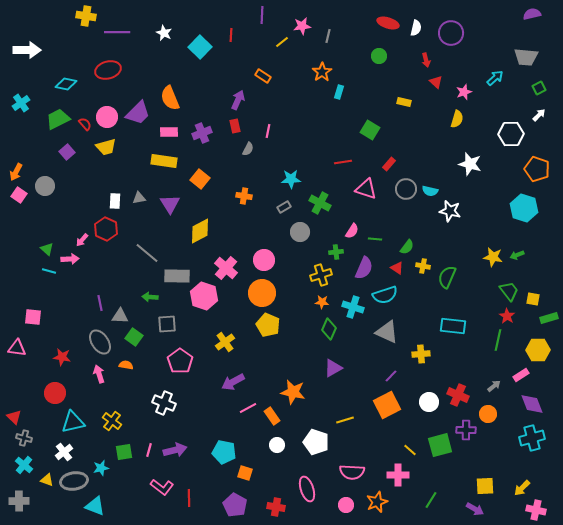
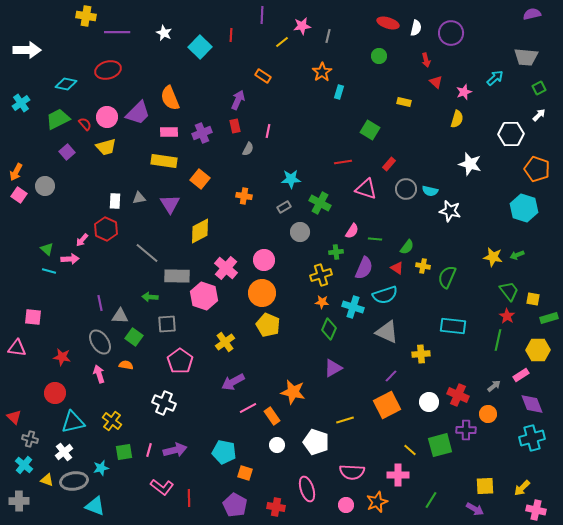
gray cross at (24, 438): moved 6 px right, 1 px down
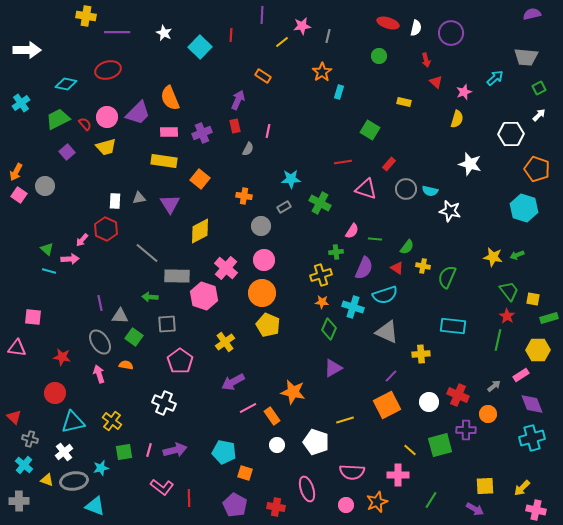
gray circle at (300, 232): moved 39 px left, 6 px up
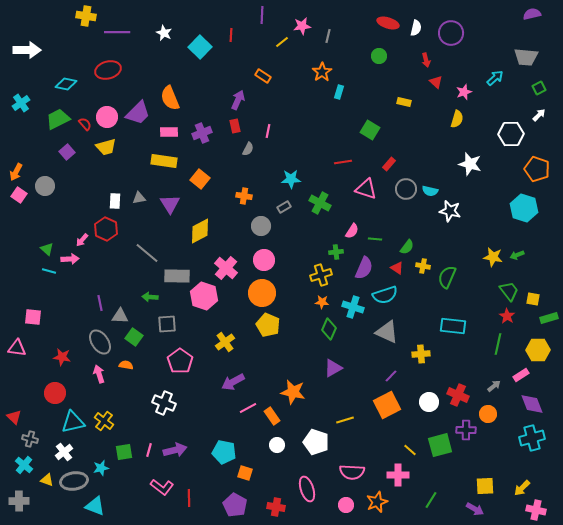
green line at (498, 340): moved 4 px down
yellow cross at (112, 421): moved 8 px left
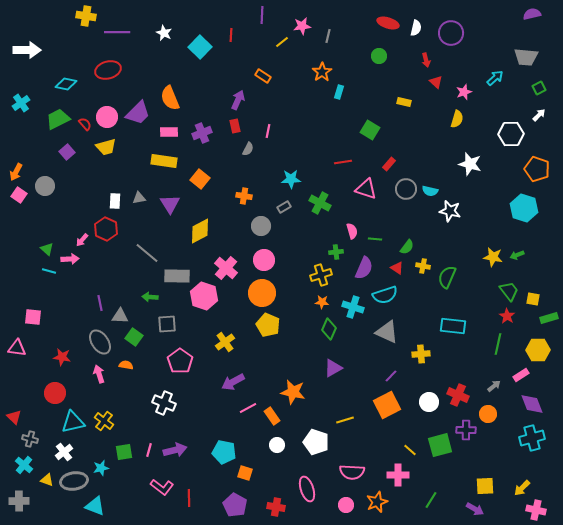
pink semicircle at (352, 231): rotated 49 degrees counterclockwise
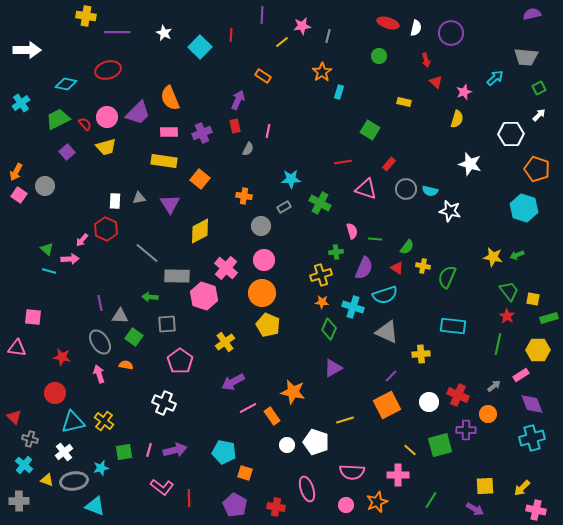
white circle at (277, 445): moved 10 px right
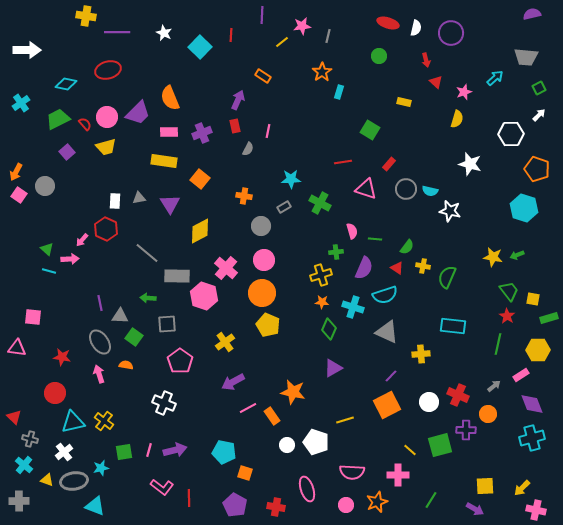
green arrow at (150, 297): moved 2 px left, 1 px down
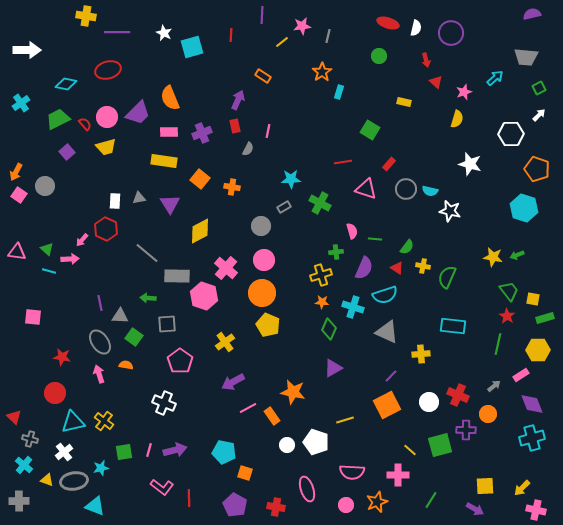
cyan square at (200, 47): moved 8 px left; rotated 30 degrees clockwise
orange cross at (244, 196): moved 12 px left, 9 px up
green rectangle at (549, 318): moved 4 px left
pink triangle at (17, 348): moved 96 px up
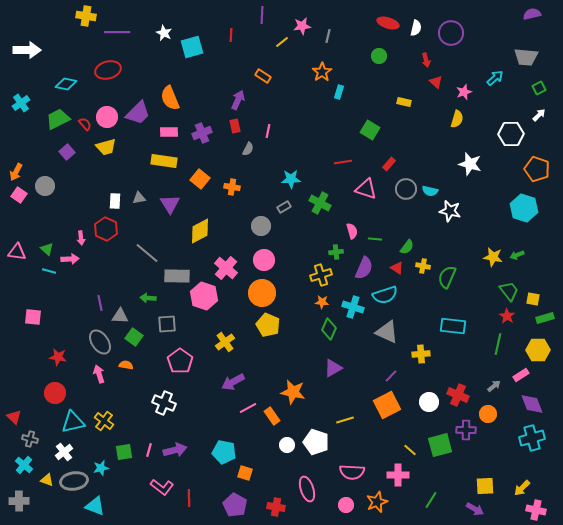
pink arrow at (82, 240): moved 1 px left, 2 px up; rotated 48 degrees counterclockwise
red star at (62, 357): moved 4 px left
